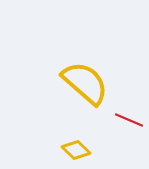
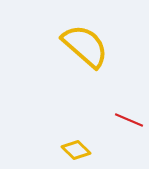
yellow semicircle: moved 37 px up
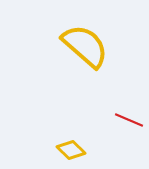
yellow diamond: moved 5 px left
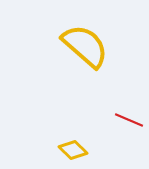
yellow diamond: moved 2 px right
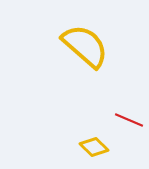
yellow diamond: moved 21 px right, 3 px up
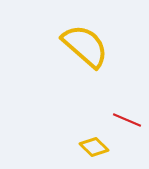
red line: moved 2 px left
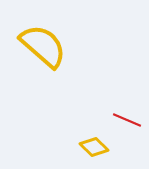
yellow semicircle: moved 42 px left
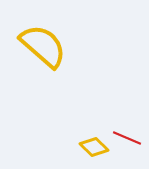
red line: moved 18 px down
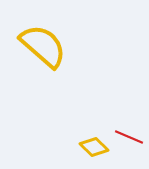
red line: moved 2 px right, 1 px up
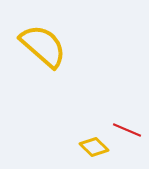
red line: moved 2 px left, 7 px up
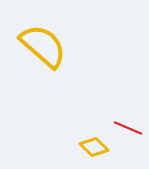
red line: moved 1 px right, 2 px up
